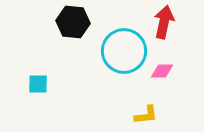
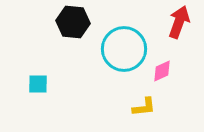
red arrow: moved 15 px right; rotated 8 degrees clockwise
cyan circle: moved 2 px up
pink diamond: rotated 25 degrees counterclockwise
yellow L-shape: moved 2 px left, 8 px up
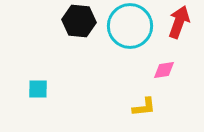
black hexagon: moved 6 px right, 1 px up
cyan circle: moved 6 px right, 23 px up
pink diamond: moved 2 px right, 1 px up; rotated 15 degrees clockwise
cyan square: moved 5 px down
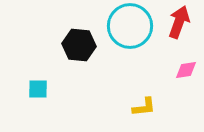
black hexagon: moved 24 px down
pink diamond: moved 22 px right
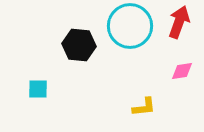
pink diamond: moved 4 px left, 1 px down
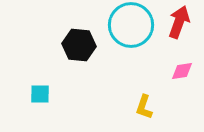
cyan circle: moved 1 px right, 1 px up
cyan square: moved 2 px right, 5 px down
yellow L-shape: rotated 115 degrees clockwise
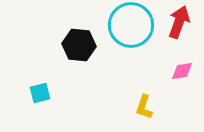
cyan square: moved 1 px up; rotated 15 degrees counterclockwise
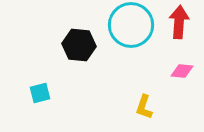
red arrow: rotated 16 degrees counterclockwise
pink diamond: rotated 15 degrees clockwise
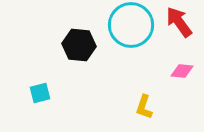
red arrow: rotated 40 degrees counterclockwise
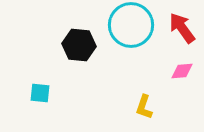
red arrow: moved 3 px right, 6 px down
pink diamond: rotated 10 degrees counterclockwise
cyan square: rotated 20 degrees clockwise
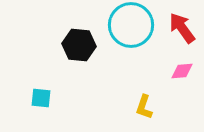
cyan square: moved 1 px right, 5 px down
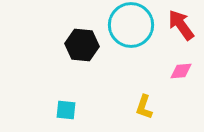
red arrow: moved 1 px left, 3 px up
black hexagon: moved 3 px right
pink diamond: moved 1 px left
cyan square: moved 25 px right, 12 px down
